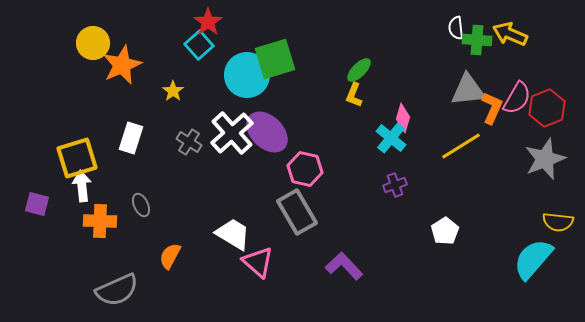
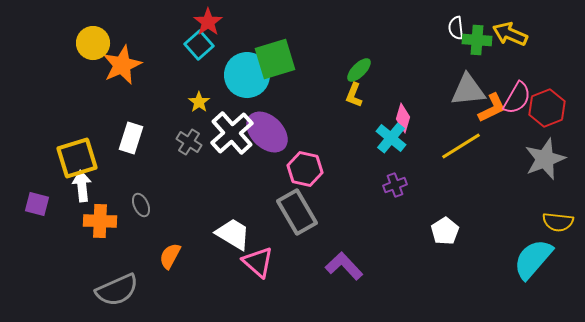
yellow star: moved 26 px right, 11 px down
orange L-shape: rotated 40 degrees clockwise
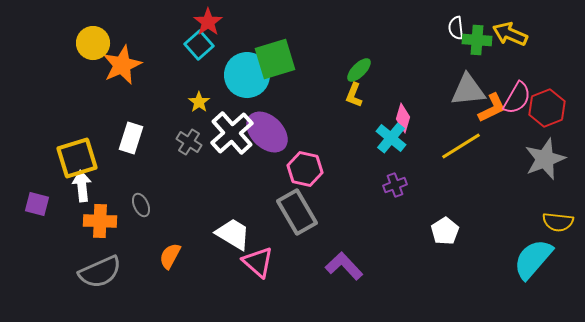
gray semicircle: moved 17 px left, 18 px up
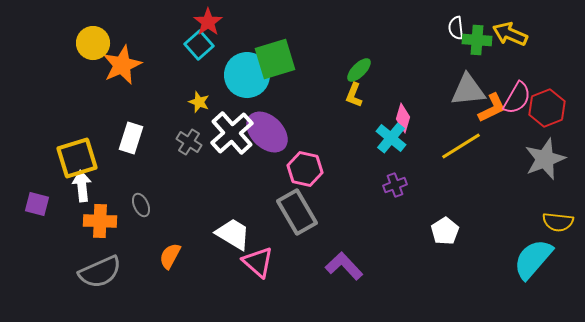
yellow star: rotated 15 degrees counterclockwise
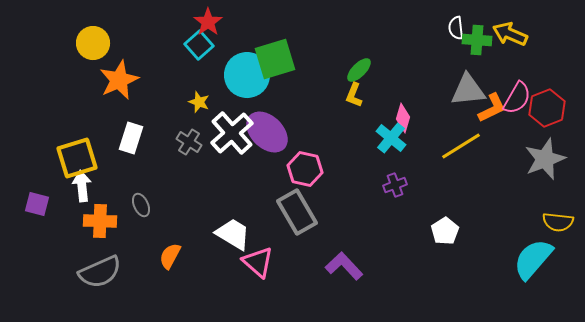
orange star: moved 3 px left, 15 px down
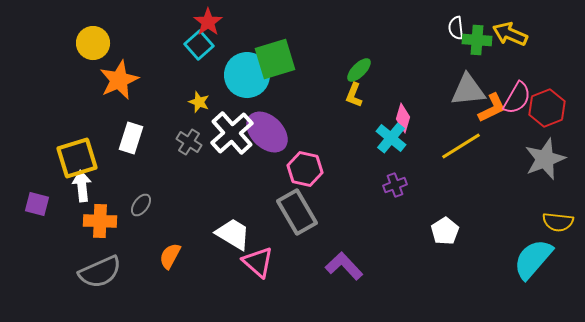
gray ellipse: rotated 60 degrees clockwise
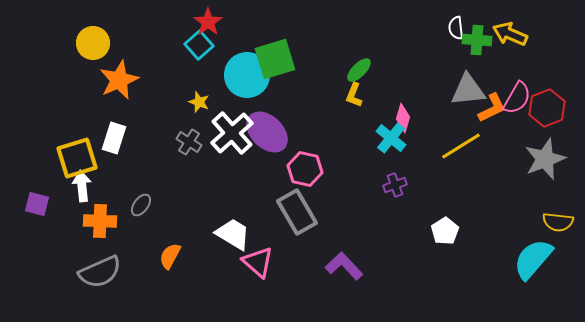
white rectangle: moved 17 px left
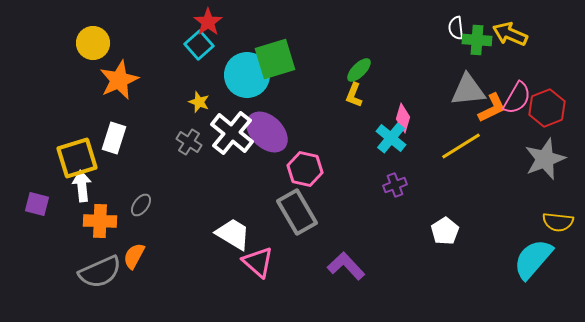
white cross: rotated 9 degrees counterclockwise
orange semicircle: moved 36 px left
purple L-shape: moved 2 px right
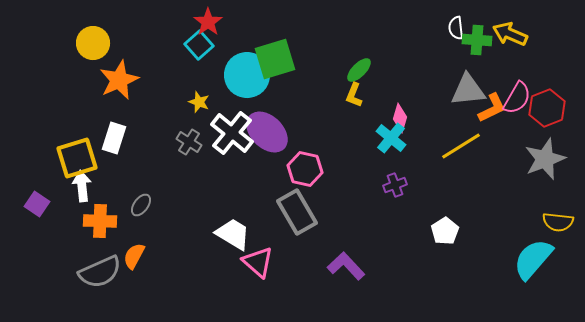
pink diamond: moved 3 px left
purple square: rotated 20 degrees clockwise
